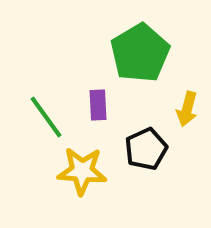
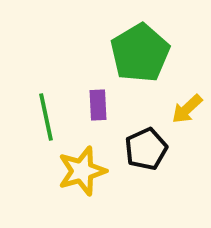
yellow arrow: rotated 32 degrees clockwise
green line: rotated 24 degrees clockwise
yellow star: rotated 21 degrees counterclockwise
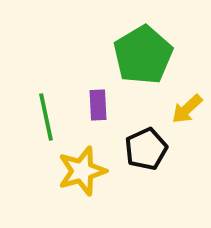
green pentagon: moved 3 px right, 2 px down
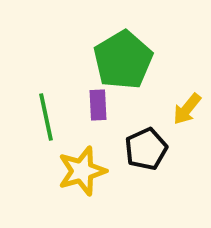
green pentagon: moved 20 px left, 5 px down
yellow arrow: rotated 8 degrees counterclockwise
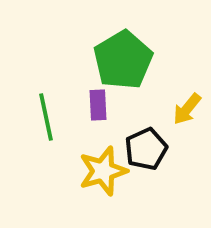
yellow star: moved 21 px right
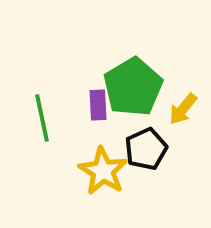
green pentagon: moved 10 px right, 27 px down
yellow arrow: moved 4 px left
green line: moved 4 px left, 1 px down
yellow star: rotated 24 degrees counterclockwise
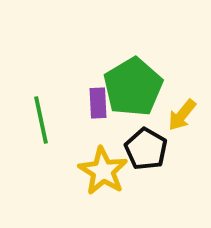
purple rectangle: moved 2 px up
yellow arrow: moved 1 px left, 6 px down
green line: moved 1 px left, 2 px down
black pentagon: rotated 18 degrees counterclockwise
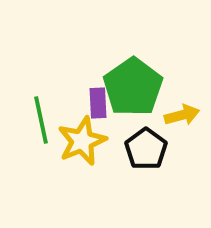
green pentagon: rotated 4 degrees counterclockwise
yellow arrow: rotated 144 degrees counterclockwise
black pentagon: rotated 6 degrees clockwise
yellow star: moved 21 px left, 30 px up; rotated 18 degrees clockwise
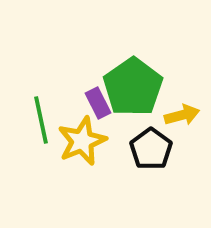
purple rectangle: rotated 24 degrees counterclockwise
black pentagon: moved 5 px right
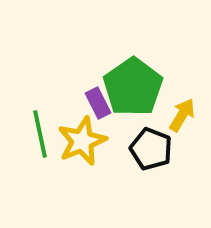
yellow arrow: rotated 44 degrees counterclockwise
green line: moved 1 px left, 14 px down
black pentagon: rotated 15 degrees counterclockwise
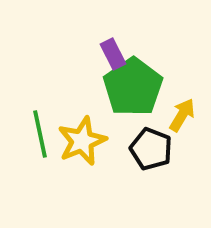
purple rectangle: moved 15 px right, 49 px up
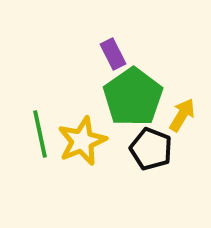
green pentagon: moved 10 px down
